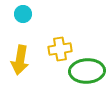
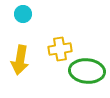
green ellipse: rotated 8 degrees clockwise
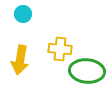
yellow cross: rotated 15 degrees clockwise
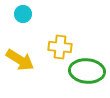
yellow cross: moved 2 px up
yellow arrow: rotated 68 degrees counterclockwise
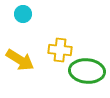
yellow cross: moved 3 px down
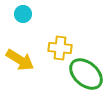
yellow cross: moved 2 px up
green ellipse: moved 1 px left, 3 px down; rotated 36 degrees clockwise
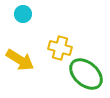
yellow cross: rotated 10 degrees clockwise
